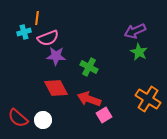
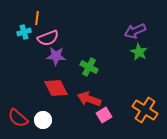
orange cross: moved 3 px left, 11 px down
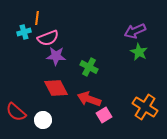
orange cross: moved 3 px up
red semicircle: moved 2 px left, 6 px up
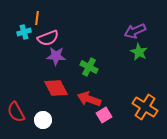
red semicircle: rotated 20 degrees clockwise
